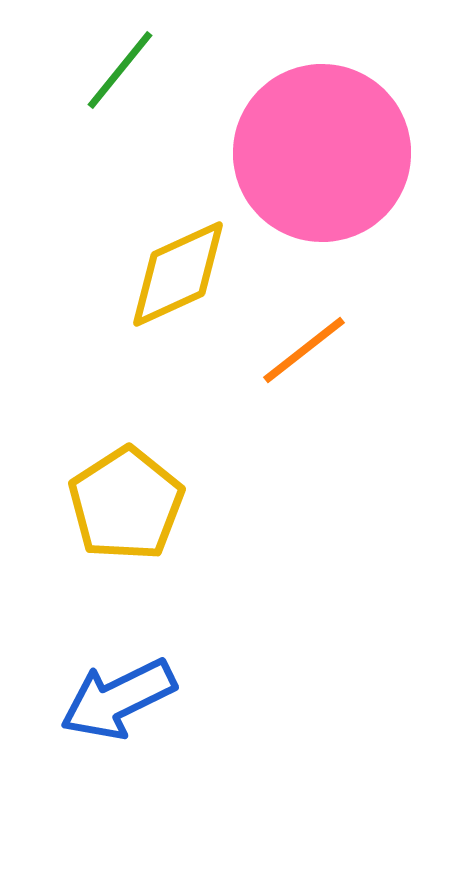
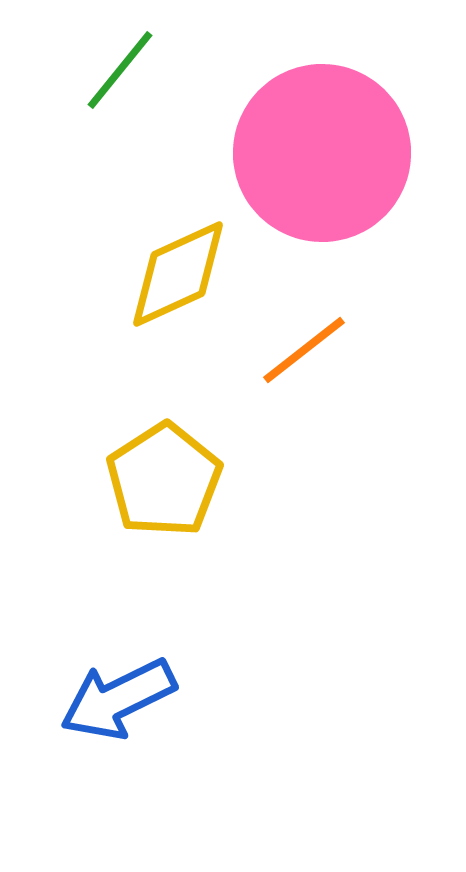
yellow pentagon: moved 38 px right, 24 px up
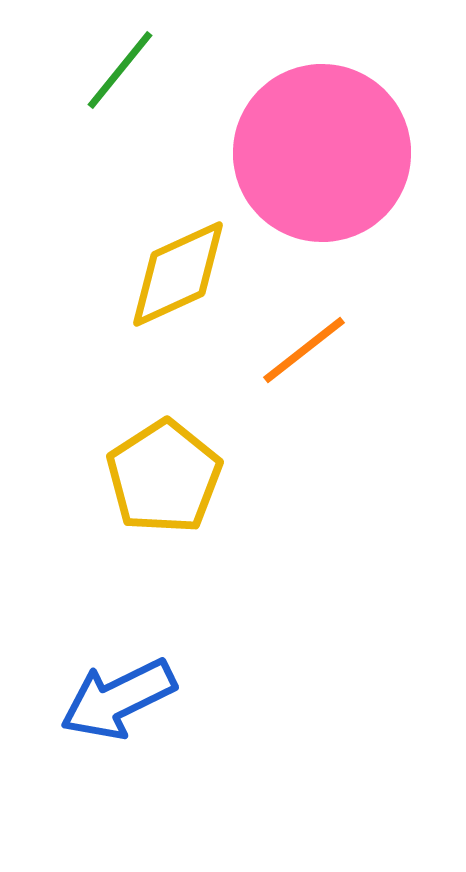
yellow pentagon: moved 3 px up
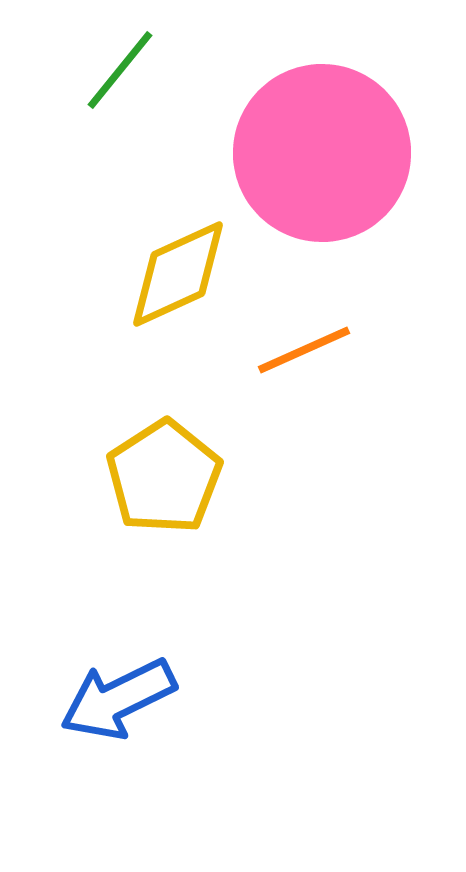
orange line: rotated 14 degrees clockwise
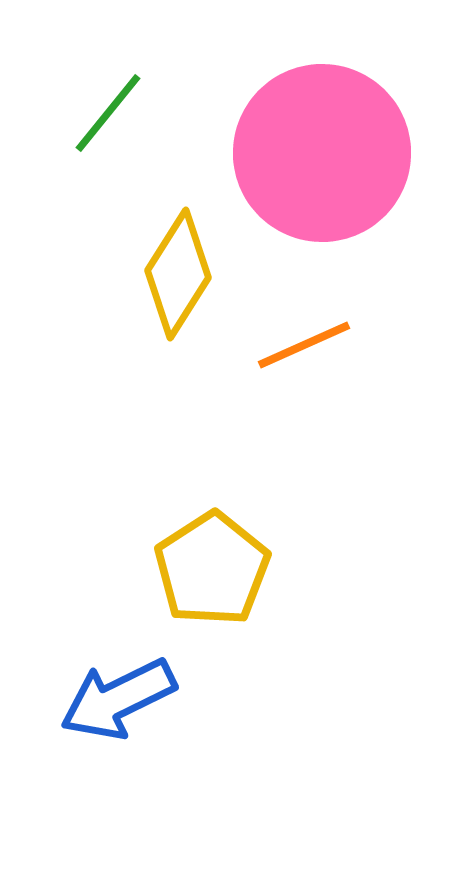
green line: moved 12 px left, 43 px down
yellow diamond: rotated 33 degrees counterclockwise
orange line: moved 5 px up
yellow pentagon: moved 48 px right, 92 px down
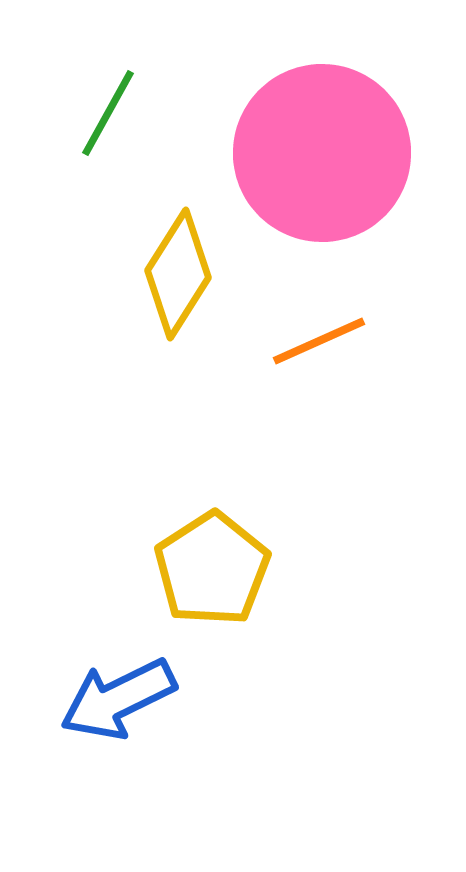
green line: rotated 10 degrees counterclockwise
orange line: moved 15 px right, 4 px up
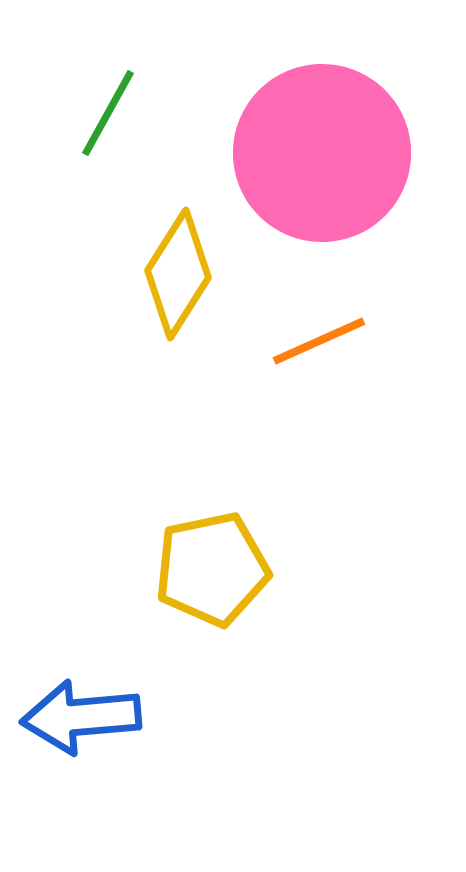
yellow pentagon: rotated 21 degrees clockwise
blue arrow: moved 37 px left, 18 px down; rotated 21 degrees clockwise
